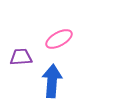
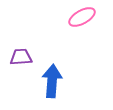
pink ellipse: moved 23 px right, 22 px up
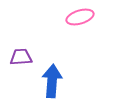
pink ellipse: moved 2 px left; rotated 12 degrees clockwise
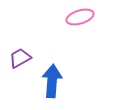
purple trapezoid: moved 1 px left, 1 px down; rotated 25 degrees counterclockwise
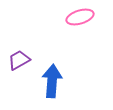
purple trapezoid: moved 1 px left, 2 px down
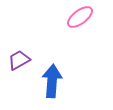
pink ellipse: rotated 20 degrees counterclockwise
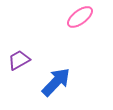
blue arrow: moved 4 px right, 1 px down; rotated 40 degrees clockwise
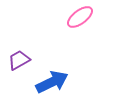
blue arrow: moved 4 px left; rotated 20 degrees clockwise
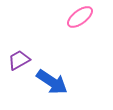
blue arrow: rotated 60 degrees clockwise
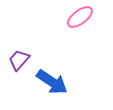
purple trapezoid: rotated 20 degrees counterclockwise
